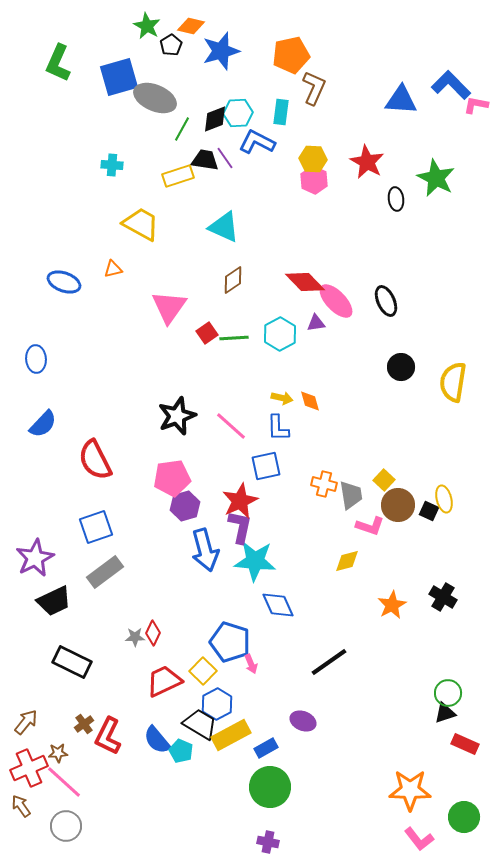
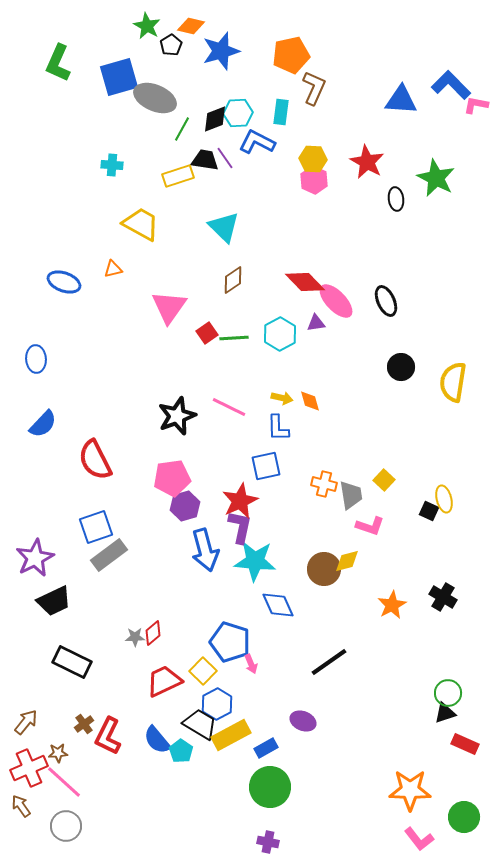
cyan triangle at (224, 227): rotated 20 degrees clockwise
pink line at (231, 426): moved 2 px left, 19 px up; rotated 16 degrees counterclockwise
brown circle at (398, 505): moved 74 px left, 64 px down
gray rectangle at (105, 572): moved 4 px right, 17 px up
red diamond at (153, 633): rotated 25 degrees clockwise
cyan pentagon at (181, 751): rotated 10 degrees clockwise
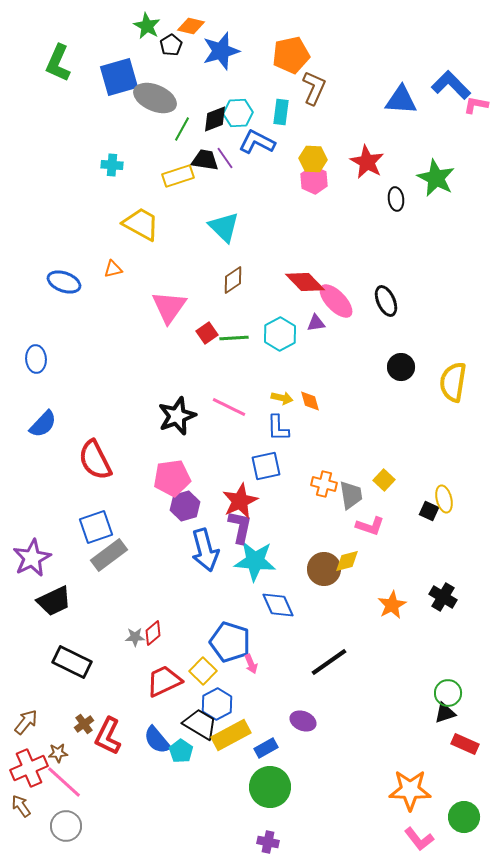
purple star at (35, 558): moved 3 px left
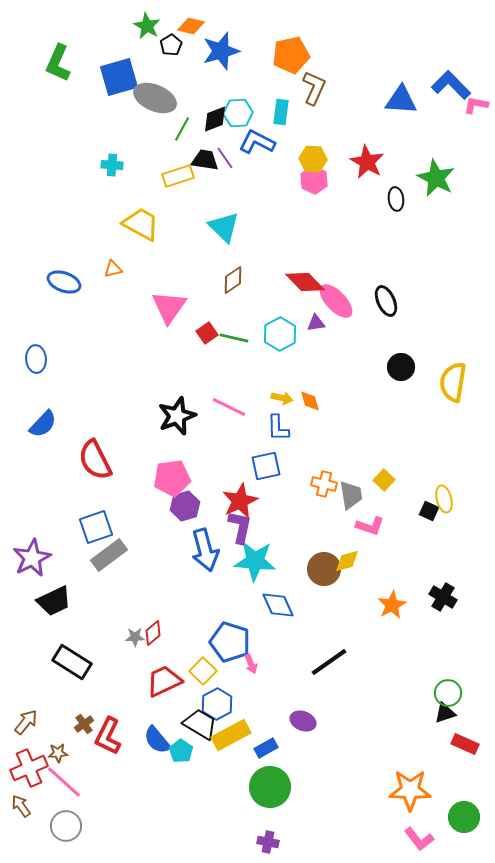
green line at (234, 338): rotated 16 degrees clockwise
black rectangle at (72, 662): rotated 6 degrees clockwise
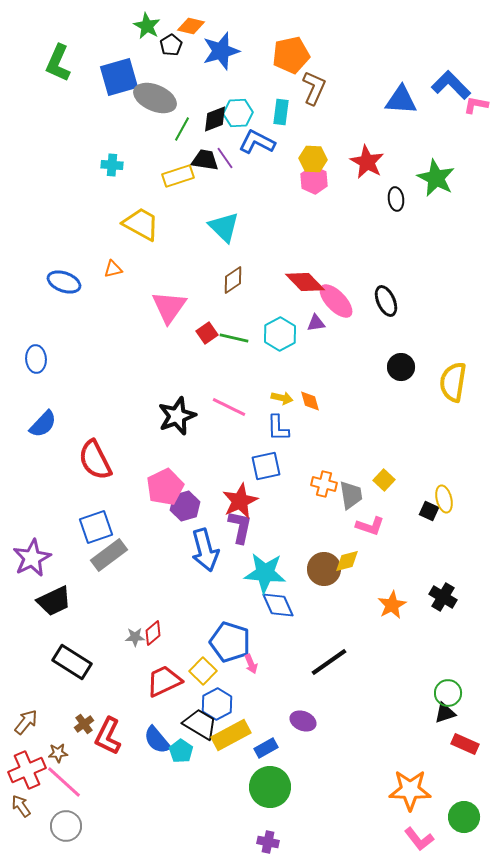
pink pentagon at (172, 478): moved 7 px left, 9 px down; rotated 18 degrees counterclockwise
cyan star at (255, 561): moved 10 px right, 12 px down
red cross at (29, 768): moved 2 px left, 2 px down
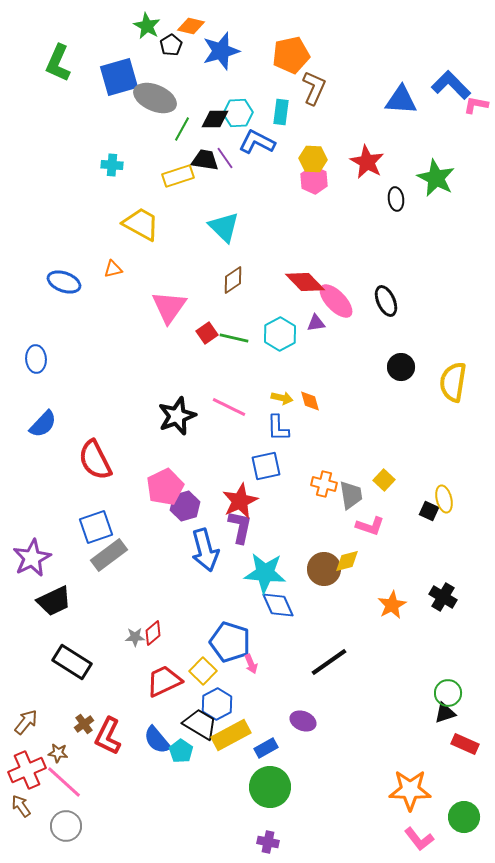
black diamond at (215, 119): rotated 20 degrees clockwise
brown star at (58, 753): rotated 12 degrees clockwise
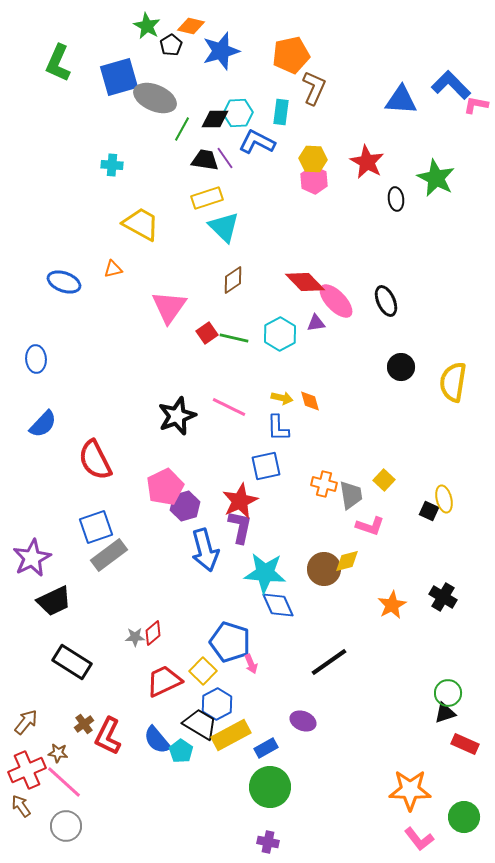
yellow rectangle at (178, 176): moved 29 px right, 22 px down
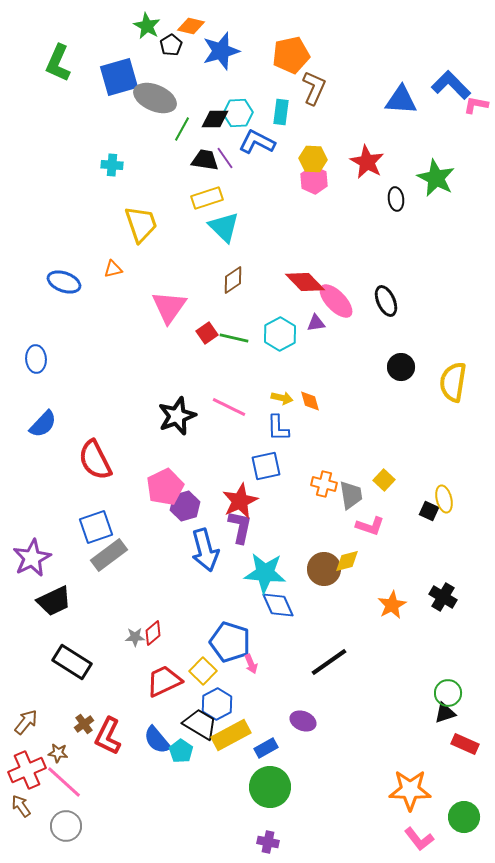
yellow trapezoid at (141, 224): rotated 42 degrees clockwise
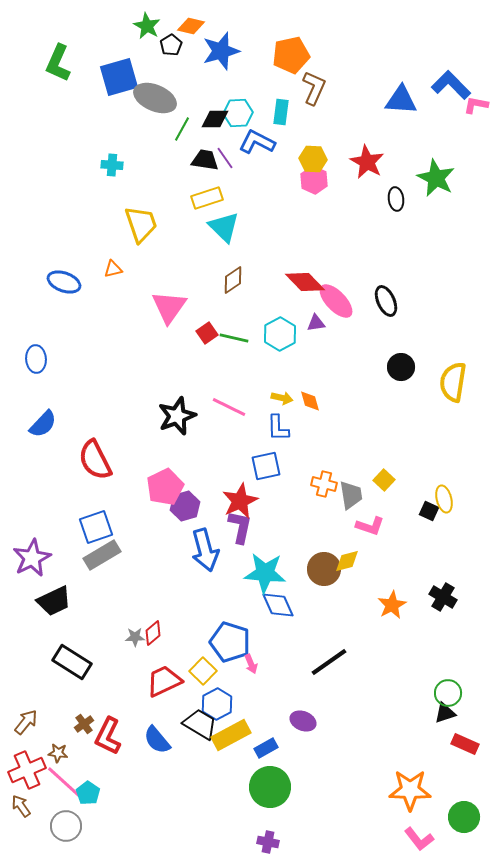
gray rectangle at (109, 555): moved 7 px left; rotated 6 degrees clockwise
cyan pentagon at (181, 751): moved 93 px left, 42 px down
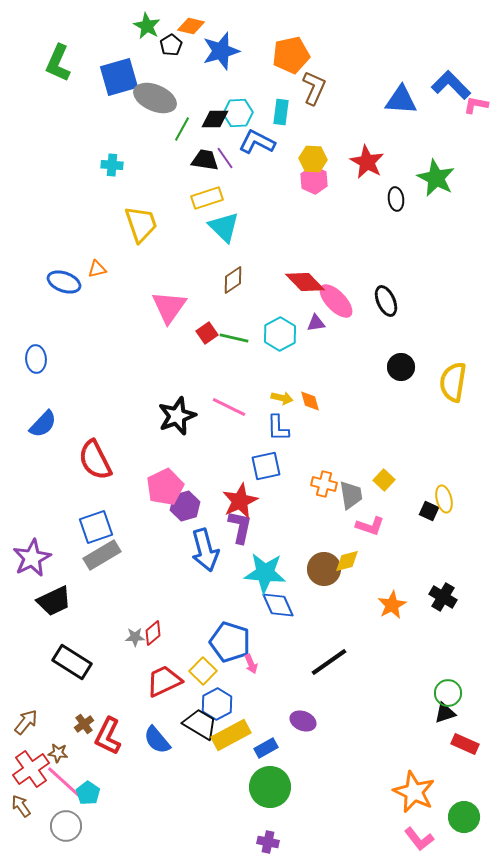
orange triangle at (113, 269): moved 16 px left
red cross at (27, 770): moved 4 px right, 1 px up; rotated 12 degrees counterclockwise
orange star at (410, 790): moved 4 px right, 2 px down; rotated 24 degrees clockwise
